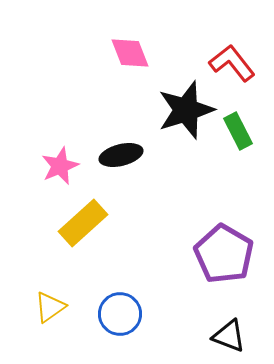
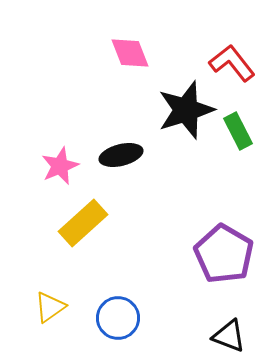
blue circle: moved 2 px left, 4 px down
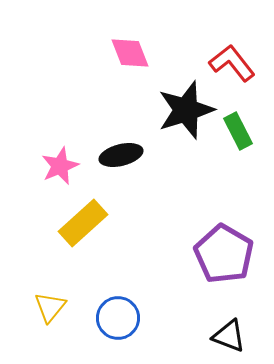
yellow triangle: rotated 16 degrees counterclockwise
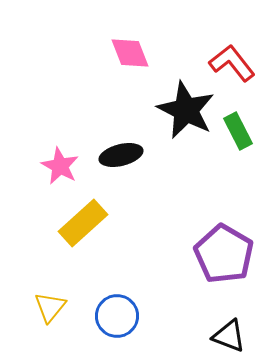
black star: rotated 28 degrees counterclockwise
pink star: rotated 21 degrees counterclockwise
blue circle: moved 1 px left, 2 px up
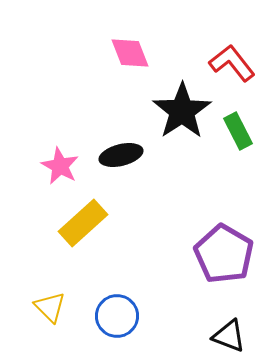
black star: moved 4 px left, 1 px down; rotated 12 degrees clockwise
yellow triangle: rotated 24 degrees counterclockwise
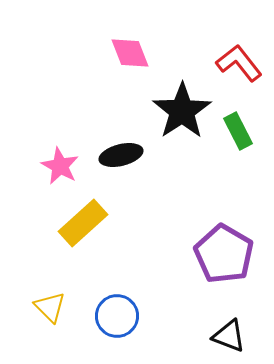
red L-shape: moved 7 px right
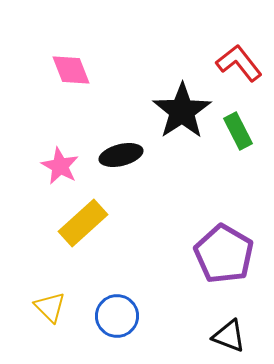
pink diamond: moved 59 px left, 17 px down
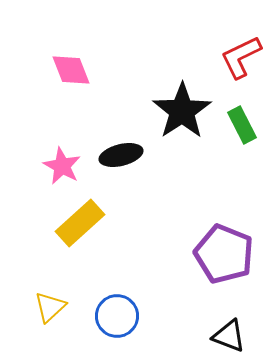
red L-shape: moved 2 px right, 6 px up; rotated 78 degrees counterclockwise
green rectangle: moved 4 px right, 6 px up
pink star: moved 2 px right
yellow rectangle: moved 3 px left
purple pentagon: rotated 8 degrees counterclockwise
yellow triangle: rotated 32 degrees clockwise
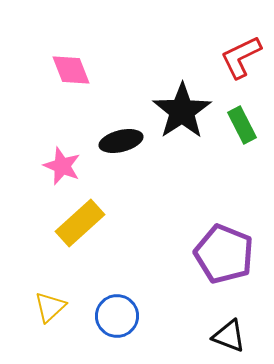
black ellipse: moved 14 px up
pink star: rotated 6 degrees counterclockwise
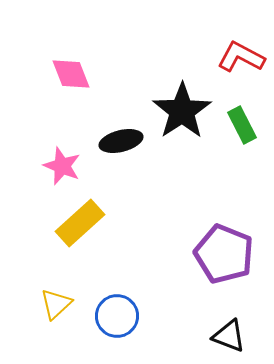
red L-shape: rotated 54 degrees clockwise
pink diamond: moved 4 px down
yellow triangle: moved 6 px right, 3 px up
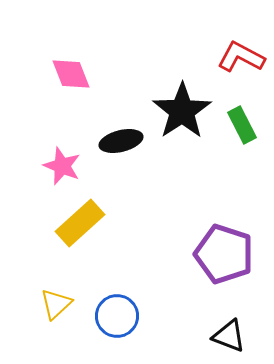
purple pentagon: rotated 4 degrees counterclockwise
